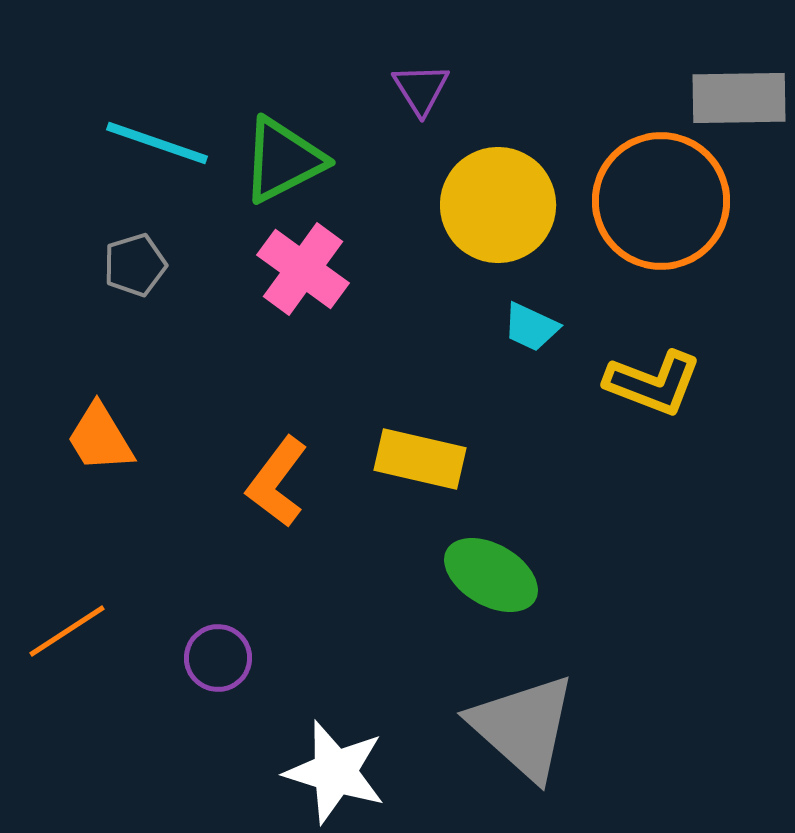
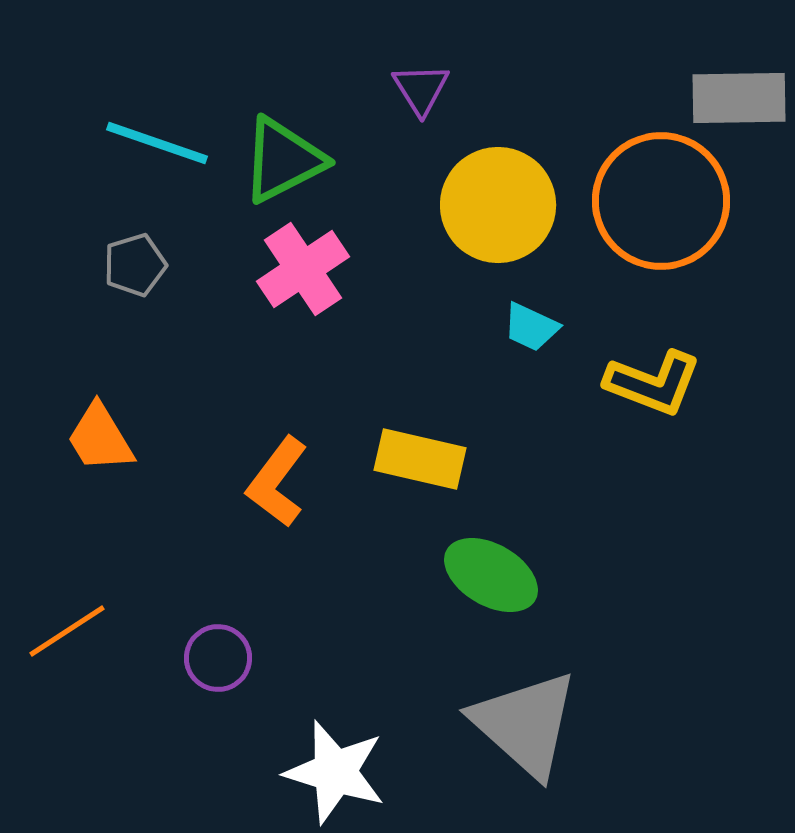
pink cross: rotated 20 degrees clockwise
gray triangle: moved 2 px right, 3 px up
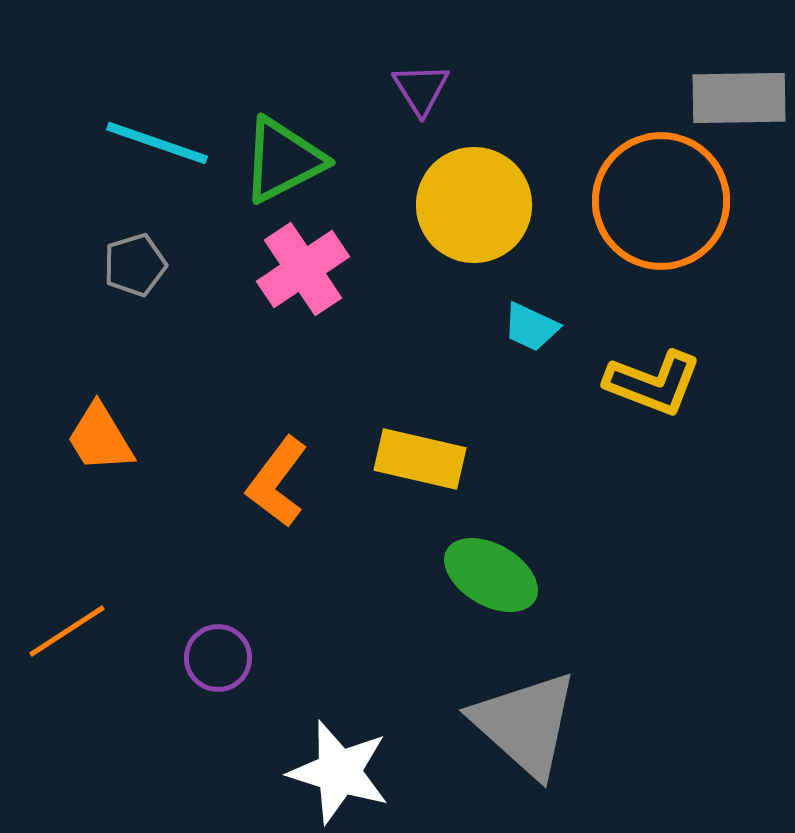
yellow circle: moved 24 px left
white star: moved 4 px right
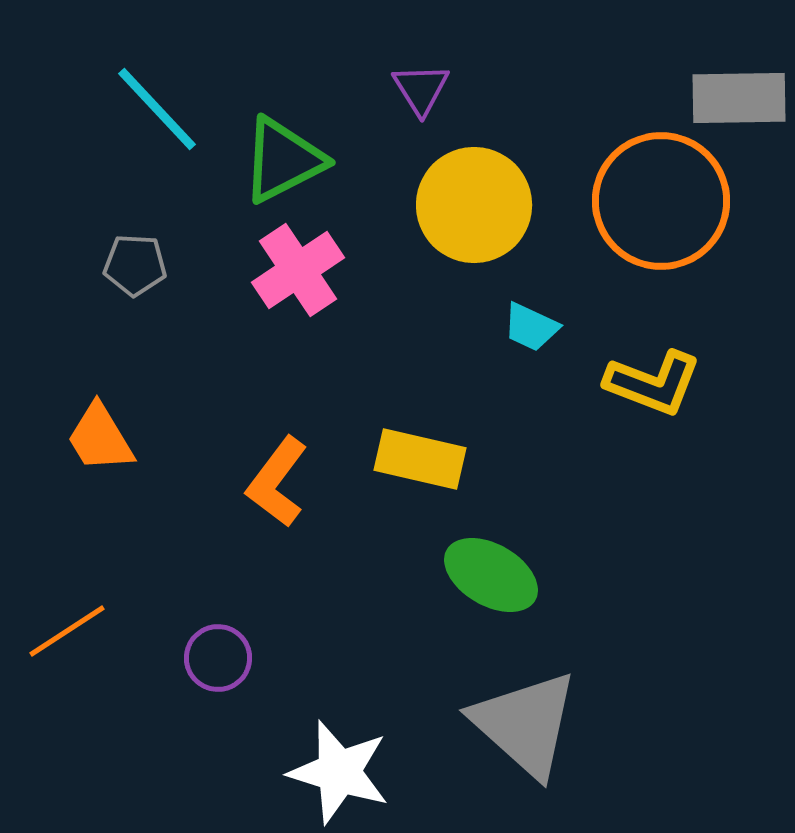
cyan line: moved 34 px up; rotated 28 degrees clockwise
gray pentagon: rotated 20 degrees clockwise
pink cross: moved 5 px left, 1 px down
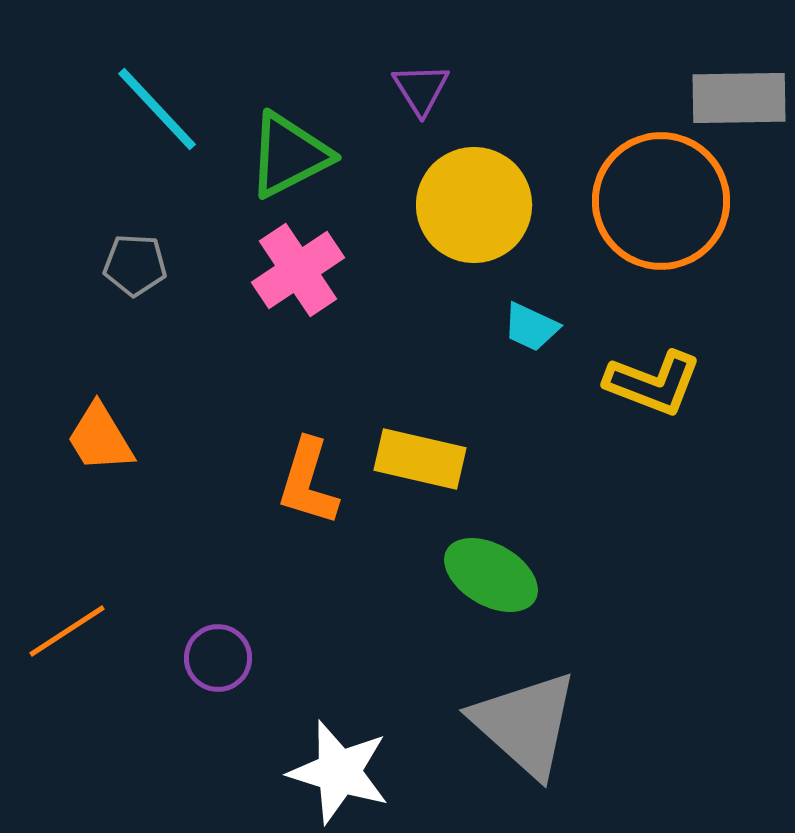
green triangle: moved 6 px right, 5 px up
orange L-shape: moved 31 px right; rotated 20 degrees counterclockwise
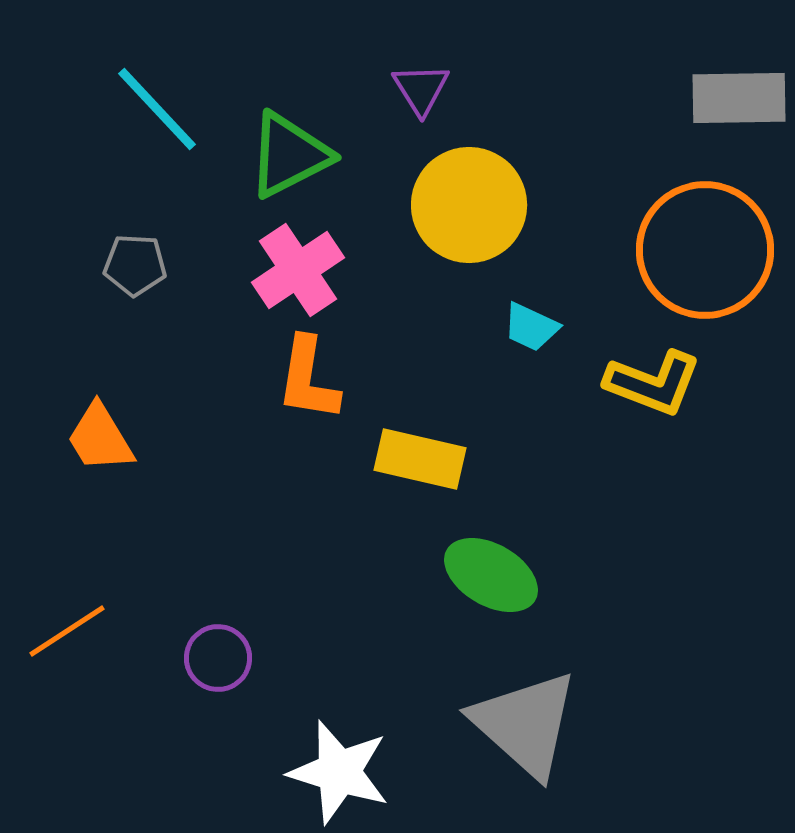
orange circle: moved 44 px right, 49 px down
yellow circle: moved 5 px left
orange L-shape: moved 103 px up; rotated 8 degrees counterclockwise
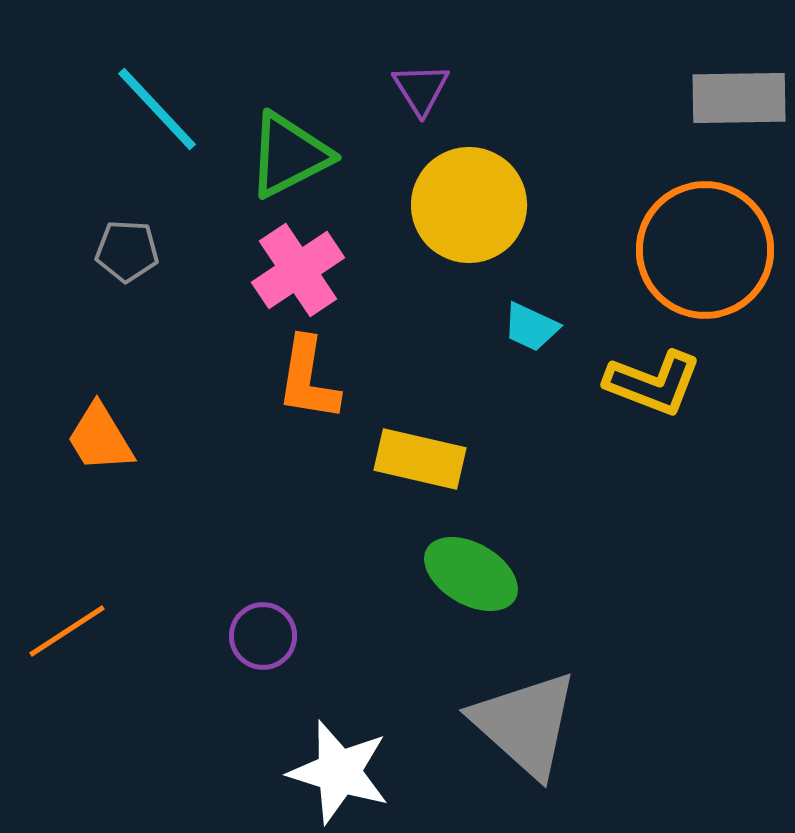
gray pentagon: moved 8 px left, 14 px up
green ellipse: moved 20 px left, 1 px up
purple circle: moved 45 px right, 22 px up
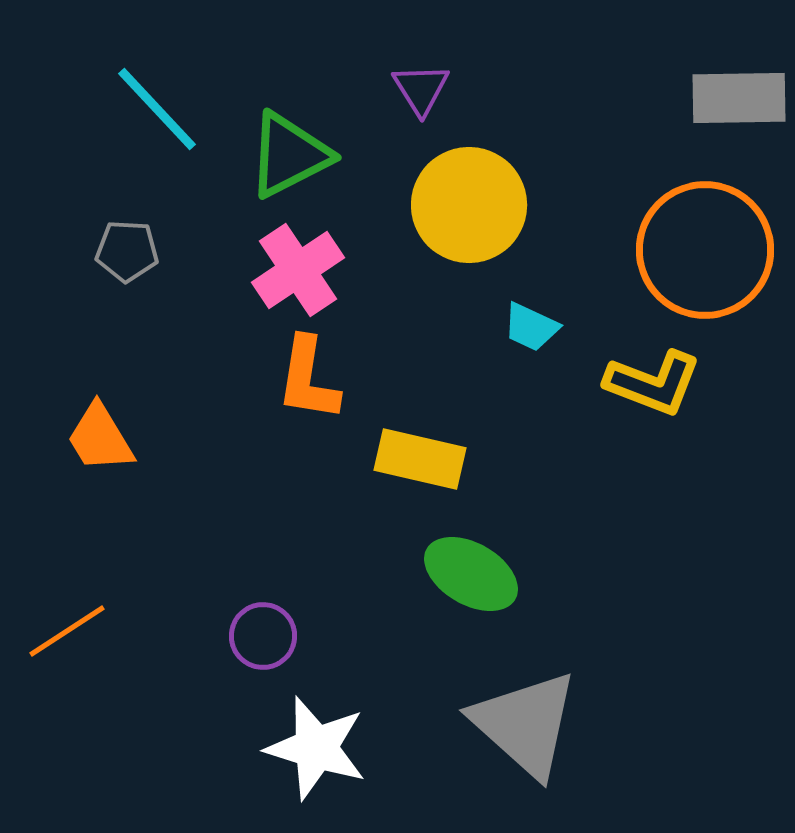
white star: moved 23 px left, 24 px up
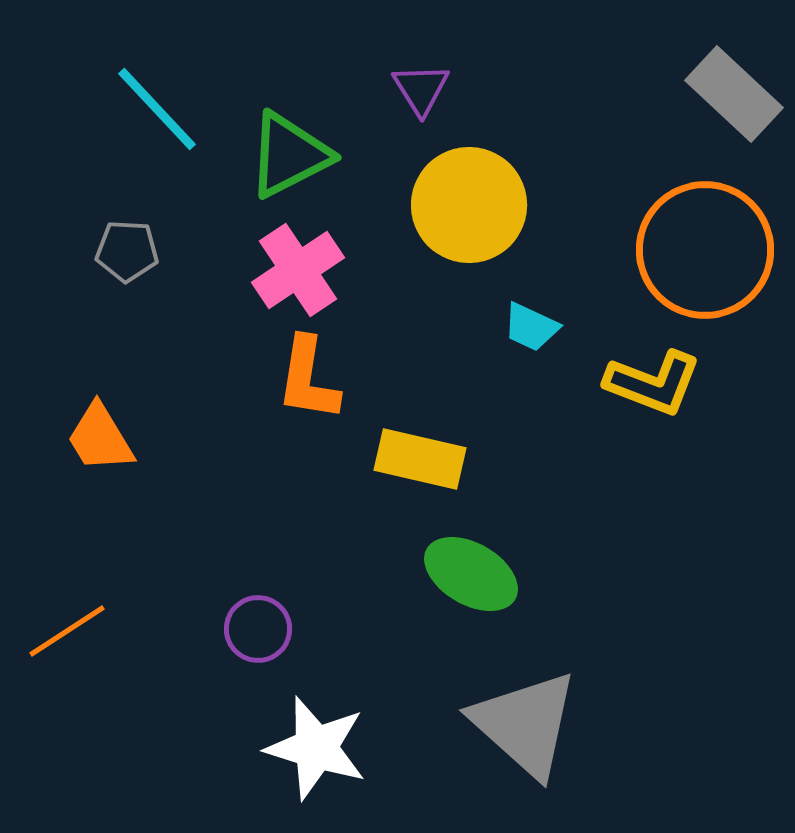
gray rectangle: moved 5 px left, 4 px up; rotated 44 degrees clockwise
purple circle: moved 5 px left, 7 px up
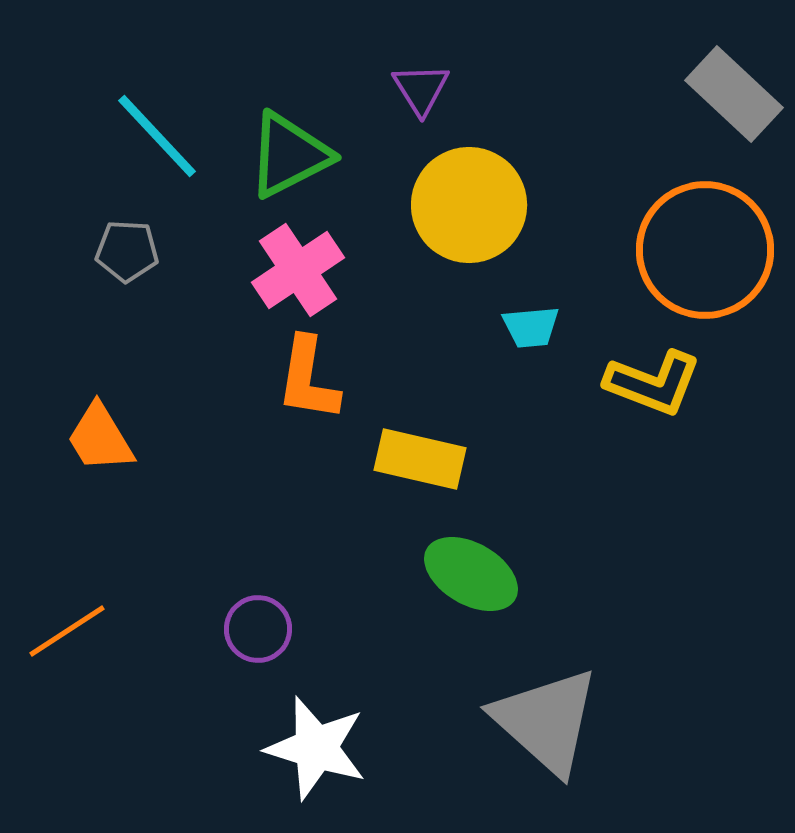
cyan line: moved 27 px down
cyan trapezoid: rotated 30 degrees counterclockwise
gray triangle: moved 21 px right, 3 px up
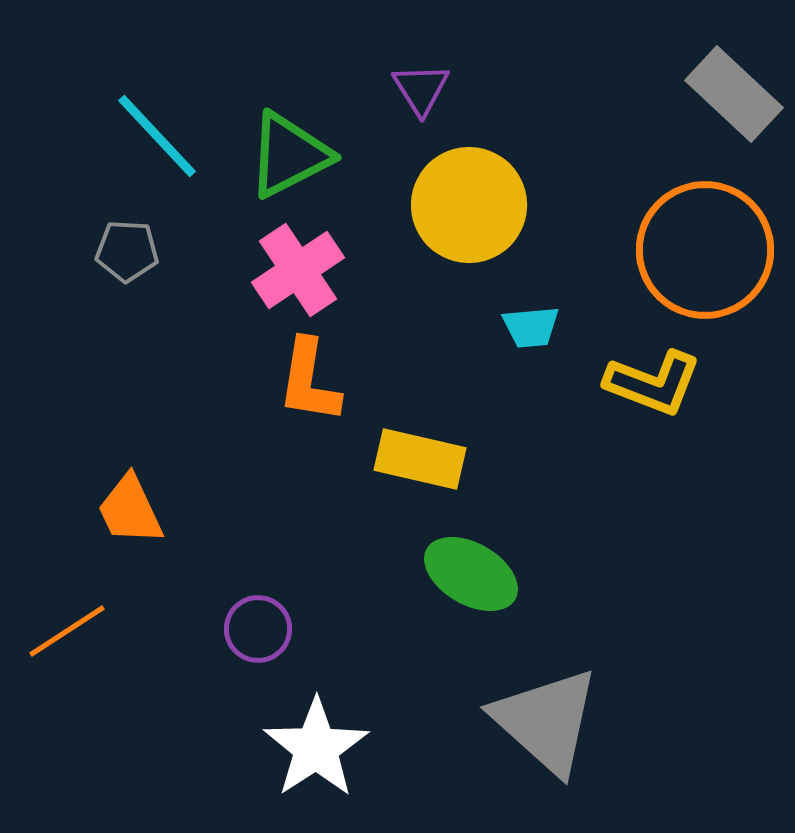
orange L-shape: moved 1 px right, 2 px down
orange trapezoid: moved 30 px right, 72 px down; rotated 6 degrees clockwise
white star: rotated 22 degrees clockwise
